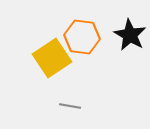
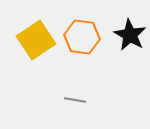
yellow square: moved 16 px left, 18 px up
gray line: moved 5 px right, 6 px up
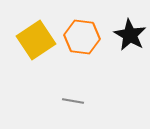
gray line: moved 2 px left, 1 px down
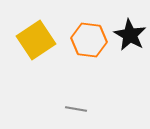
orange hexagon: moved 7 px right, 3 px down
gray line: moved 3 px right, 8 px down
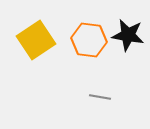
black star: moved 2 px left; rotated 20 degrees counterclockwise
gray line: moved 24 px right, 12 px up
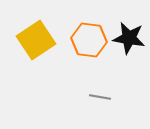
black star: moved 1 px right, 3 px down
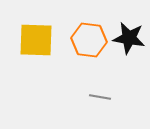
yellow square: rotated 36 degrees clockwise
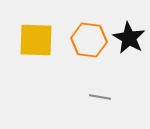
black star: rotated 20 degrees clockwise
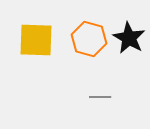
orange hexagon: moved 1 px up; rotated 8 degrees clockwise
gray line: rotated 10 degrees counterclockwise
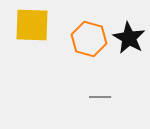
yellow square: moved 4 px left, 15 px up
